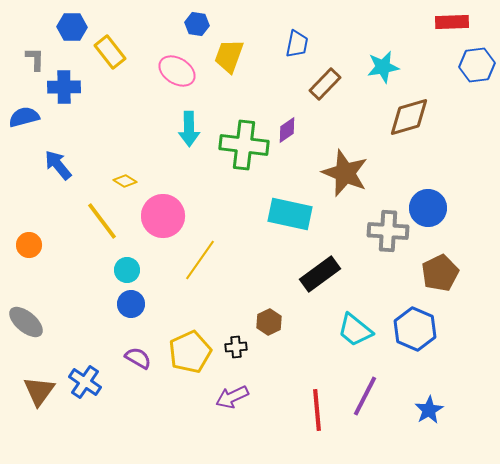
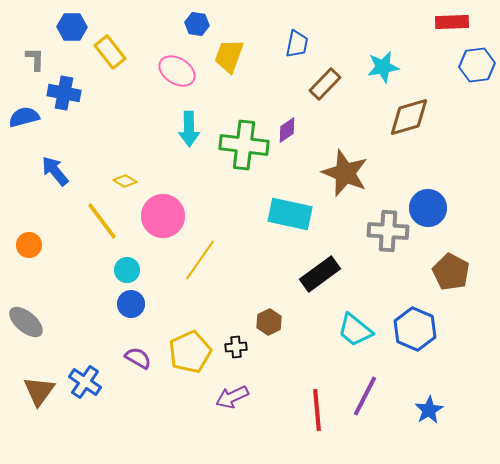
blue cross at (64, 87): moved 6 px down; rotated 12 degrees clockwise
blue arrow at (58, 165): moved 3 px left, 6 px down
brown pentagon at (440, 273): moved 11 px right, 1 px up; rotated 18 degrees counterclockwise
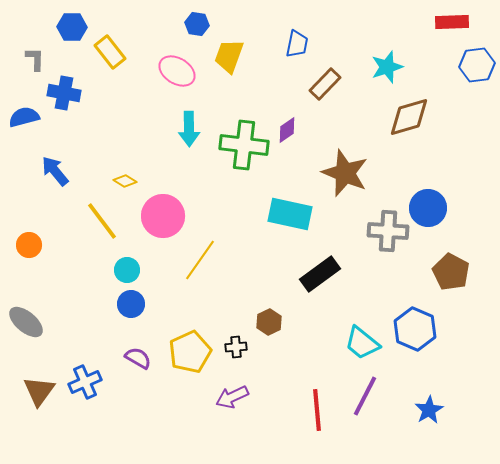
cyan star at (383, 67): moved 4 px right; rotated 8 degrees counterclockwise
cyan trapezoid at (355, 330): moved 7 px right, 13 px down
blue cross at (85, 382): rotated 32 degrees clockwise
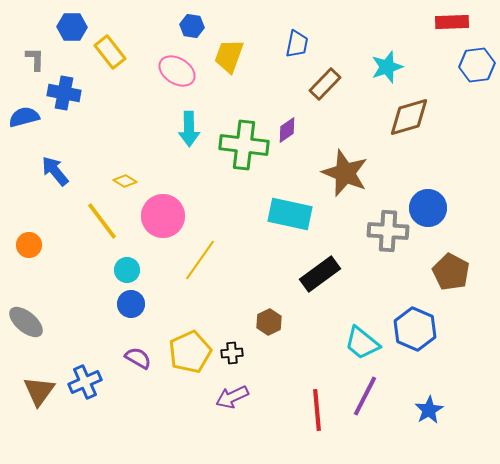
blue hexagon at (197, 24): moved 5 px left, 2 px down
black cross at (236, 347): moved 4 px left, 6 px down
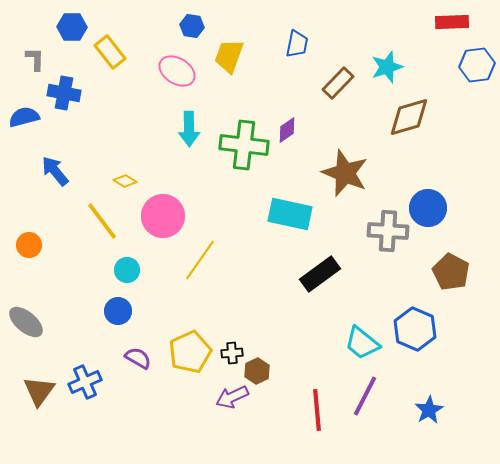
brown rectangle at (325, 84): moved 13 px right, 1 px up
blue circle at (131, 304): moved 13 px left, 7 px down
brown hexagon at (269, 322): moved 12 px left, 49 px down
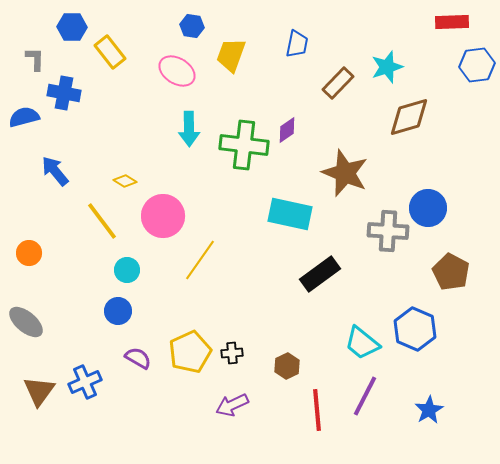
yellow trapezoid at (229, 56): moved 2 px right, 1 px up
orange circle at (29, 245): moved 8 px down
brown hexagon at (257, 371): moved 30 px right, 5 px up
purple arrow at (232, 397): moved 8 px down
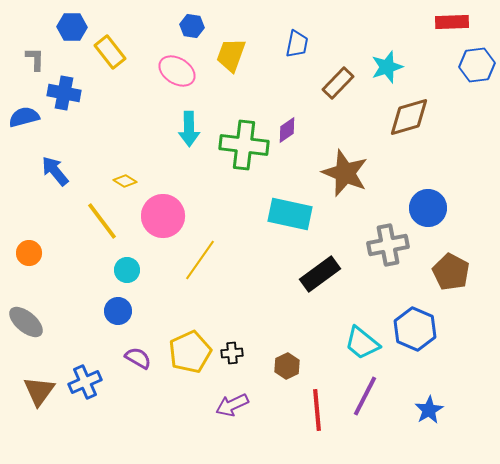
gray cross at (388, 231): moved 14 px down; rotated 15 degrees counterclockwise
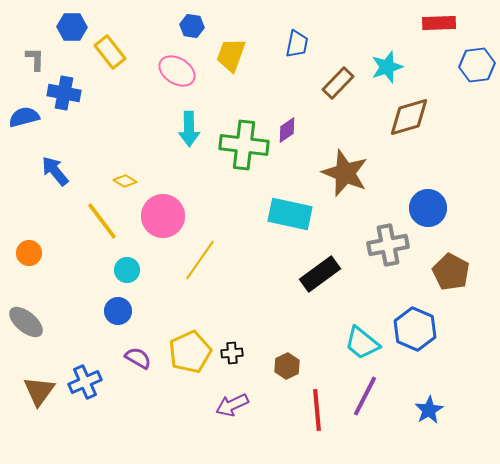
red rectangle at (452, 22): moved 13 px left, 1 px down
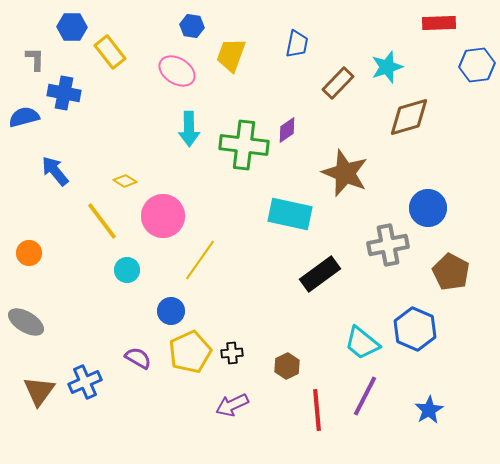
blue circle at (118, 311): moved 53 px right
gray ellipse at (26, 322): rotated 9 degrees counterclockwise
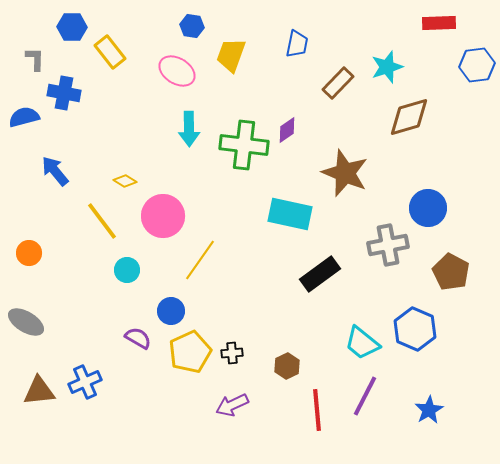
purple semicircle at (138, 358): moved 20 px up
brown triangle at (39, 391): rotated 48 degrees clockwise
